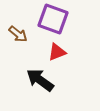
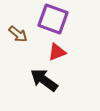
black arrow: moved 4 px right
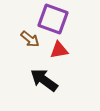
brown arrow: moved 12 px right, 5 px down
red triangle: moved 2 px right, 2 px up; rotated 12 degrees clockwise
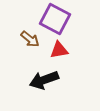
purple square: moved 2 px right; rotated 8 degrees clockwise
black arrow: rotated 56 degrees counterclockwise
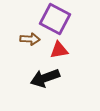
brown arrow: rotated 36 degrees counterclockwise
black arrow: moved 1 px right, 2 px up
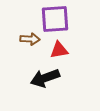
purple square: rotated 32 degrees counterclockwise
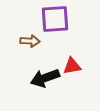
brown arrow: moved 2 px down
red triangle: moved 13 px right, 16 px down
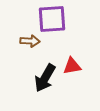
purple square: moved 3 px left
black arrow: rotated 40 degrees counterclockwise
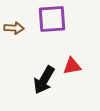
brown arrow: moved 16 px left, 13 px up
black arrow: moved 1 px left, 2 px down
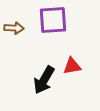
purple square: moved 1 px right, 1 px down
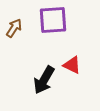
brown arrow: rotated 60 degrees counterclockwise
red triangle: moved 1 px up; rotated 36 degrees clockwise
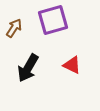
purple square: rotated 12 degrees counterclockwise
black arrow: moved 16 px left, 12 px up
